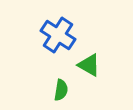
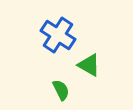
green semicircle: rotated 35 degrees counterclockwise
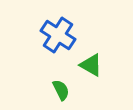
green triangle: moved 2 px right
